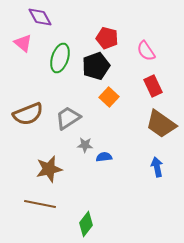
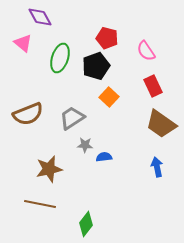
gray trapezoid: moved 4 px right
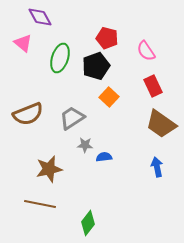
green diamond: moved 2 px right, 1 px up
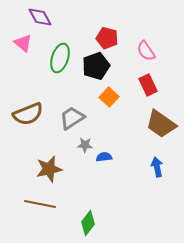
red rectangle: moved 5 px left, 1 px up
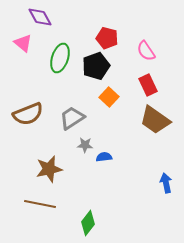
brown trapezoid: moved 6 px left, 4 px up
blue arrow: moved 9 px right, 16 px down
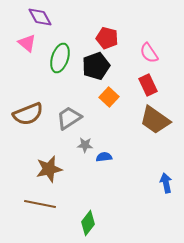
pink triangle: moved 4 px right
pink semicircle: moved 3 px right, 2 px down
gray trapezoid: moved 3 px left
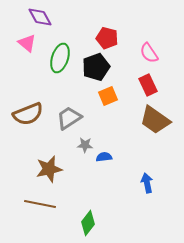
black pentagon: moved 1 px down
orange square: moved 1 px left, 1 px up; rotated 24 degrees clockwise
blue arrow: moved 19 px left
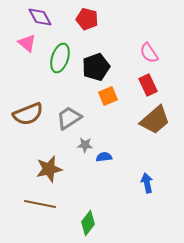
red pentagon: moved 20 px left, 19 px up
brown trapezoid: rotated 76 degrees counterclockwise
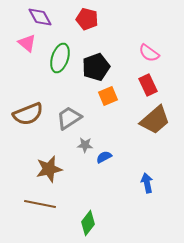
pink semicircle: rotated 20 degrees counterclockwise
blue semicircle: rotated 21 degrees counterclockwise
